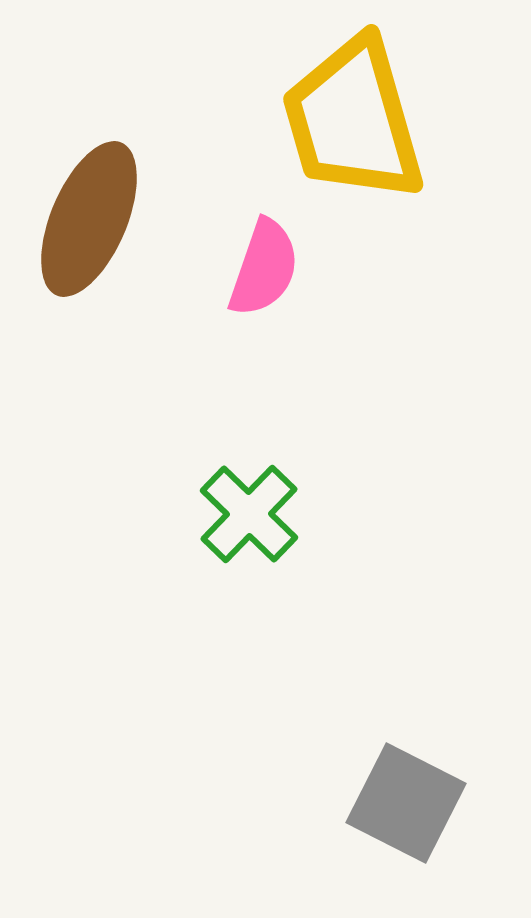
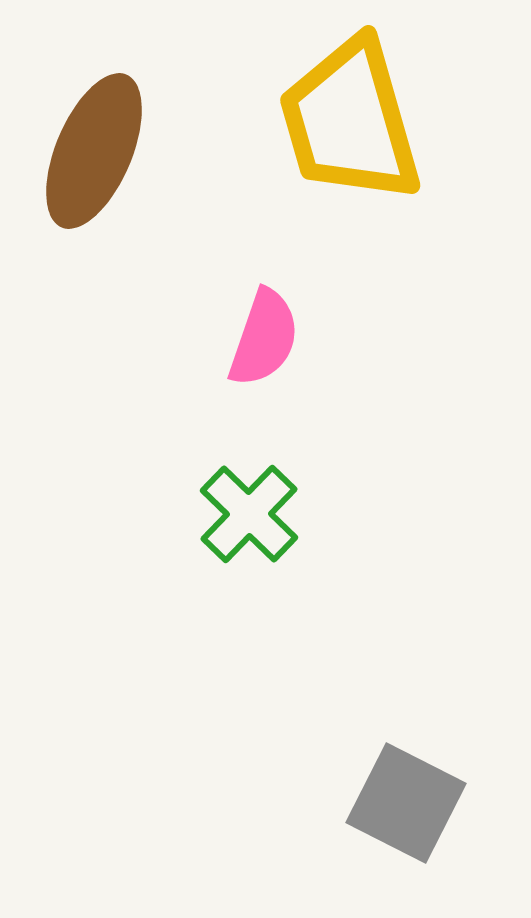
yellow trapezoid: moved 3 px left, 1 px down
brown ellipse: moved 5 px right, 68 px up
pink semicircle: moved 70 px down
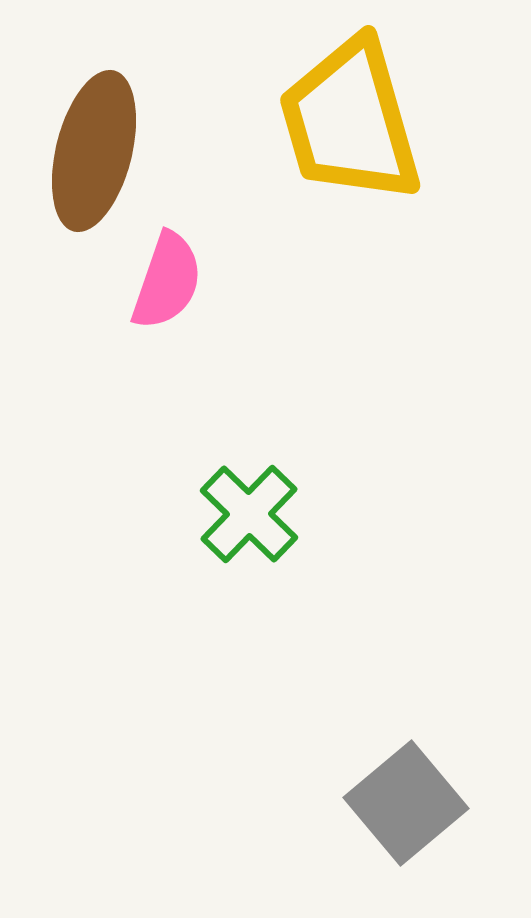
brown ellipse: rotated 9 degrees counterclockwise
pink semicircle: moved 97 px left, 57 px up
gray square: rotated 23 degrees clockwise
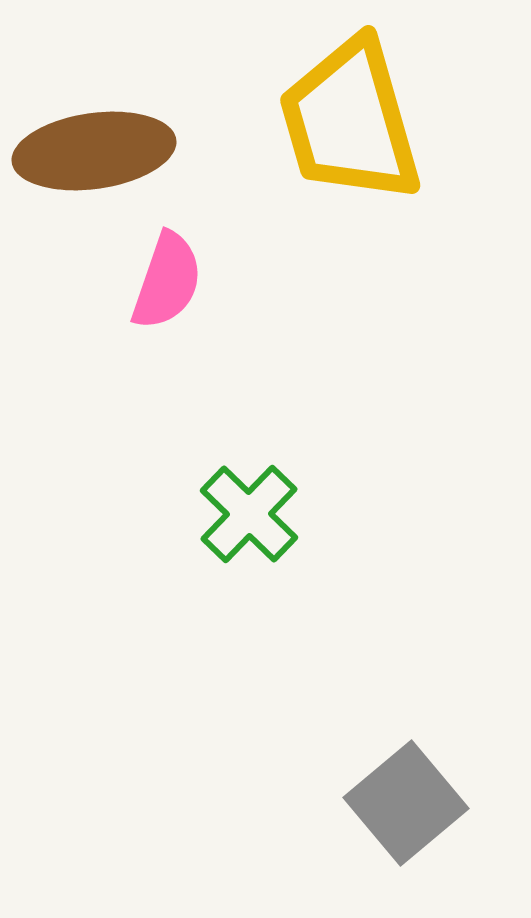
brown ellipse: rotated 68 degrees clockwise
